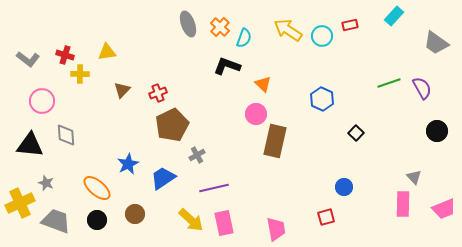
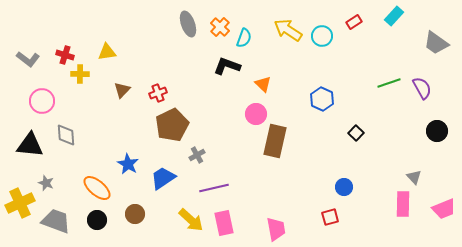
red rectangle at (350, 25): moved 4 px right, 3 px up; rotated 21 degrees counterclockwise
blue star at (128, 164): rotated 15 degrees counterclockwise
red square at (326, 217): moved 4 px right
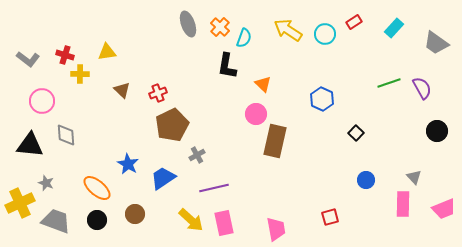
cyan rectangle at (394, 16): moved 12 px down
cyan circle at (322, 36): moved 3 px right, 2 px up
black L-shape at (227, 66): rotated 100 degrees counterclockwise
brown triangle at (122, 90): rotated 30 degrees counterclockwise
blue circle at (344, 187): moved 22 px right, 7 px up
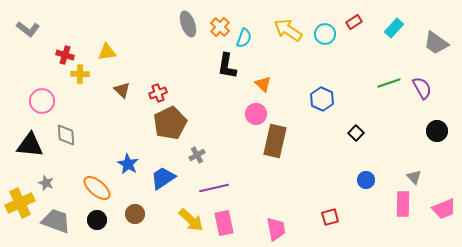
gray L-shape at (28, 59): moved 30 px up
brown pentagon at (172, 125): moved 2 px left, 2 px up
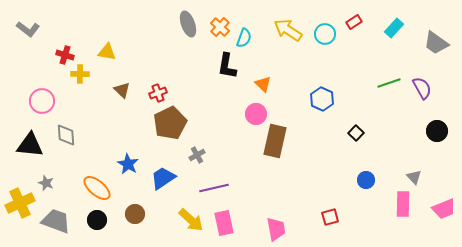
yellow triangle at (107, 52): rotated 18 degrees clockwise
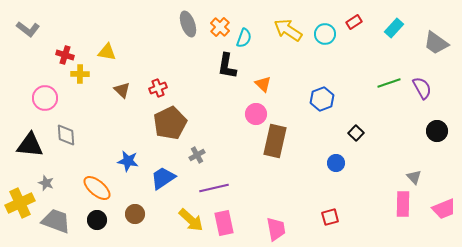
red cross at (158, 93): moved 5 px up
blue hexagon at (322, 99): rotated 15 degrees clockwise
pink circle at (42, 101): moved 3 px right, 3 px up
blue star at (128, 164): moved 3 px up; rotated 20 degrees counterclockwise
blue circle at (366, 180): moved 30 px left, 17 px up
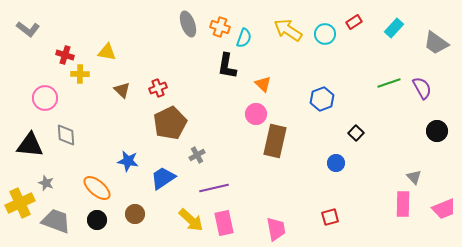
orange cross at (220, 27): rotated 24 degrees counterclockwise
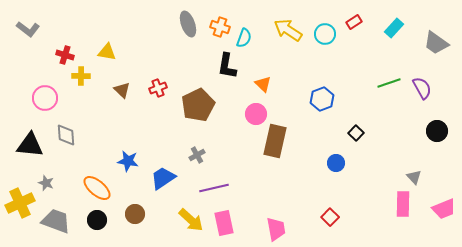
yellow cross at (80, 74): moved 1 px right, 2 px down
brown pentagon at (170, 123): moved 28 px right, 18 px up
red square at (330, 217): rotated 30 degrees counterclockwise
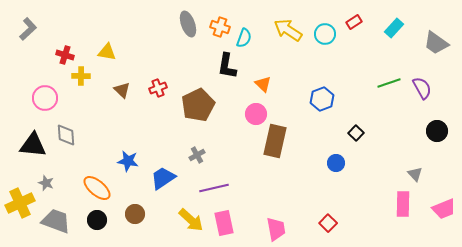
gray L-shape at (28, 29): rotated 80 degrees counterclockwise
black triangle at (30, 145): moved 3 px right
gray triangle at (414, 177): moved 1 px right, 3 px up
red square at (330, 217): moved 2 px left, 6 px down
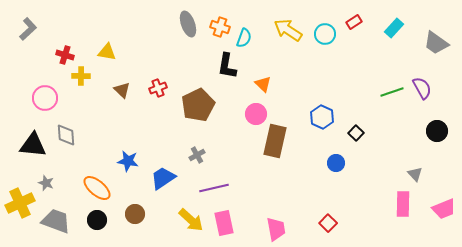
green line at (389, 83): moved 3 px right, 9 px down
blue hexagon at (322, 99): moved 18 px down; rotated 15 degrees counterclockwise
